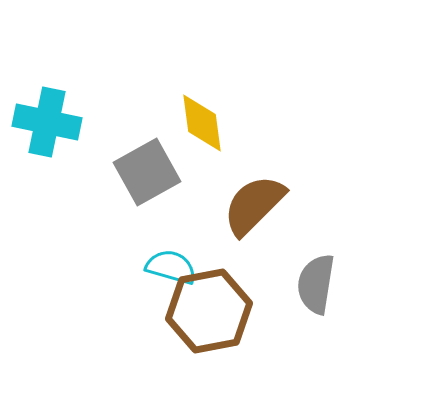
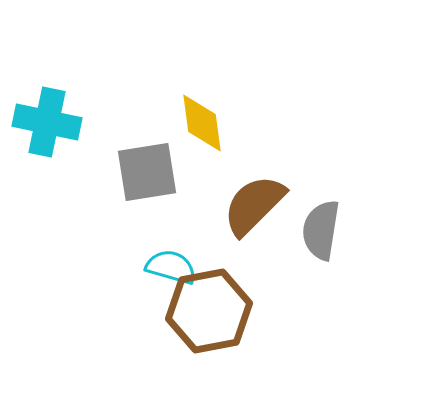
gray square: rotated 20 degrees clockwise
gray semicircle: moved 5 px right, 54 px up
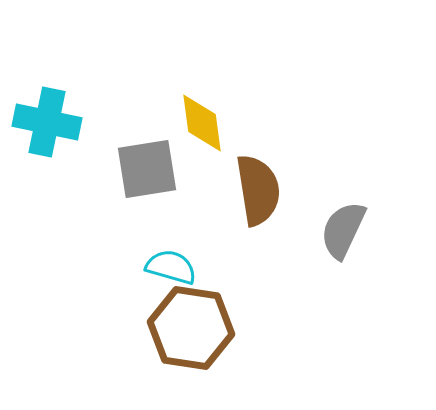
gray square: moved 3 px up
brown semicircle: moved 4 px right, 15 px up; rotated 126 degrees clockwise
gray semicircle: moved 22 px right; rotated 16 degrees clockwise
brown hexagon: moved 18 px left, 17 px down; rotated 20 degrees clockwise
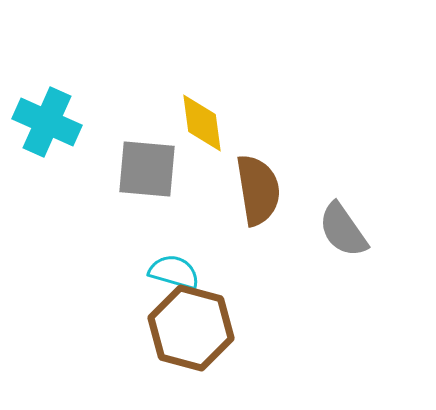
cyan cross: rotated 12 degrees clockwise
gray square: rotated 14 degrees clockwise
gray semicircle: rotated 60 degrees counterclockwise
cyan semicircle: moved 3 px right, 5 px down
brown hexagon: rotated 6 degrees clockwise
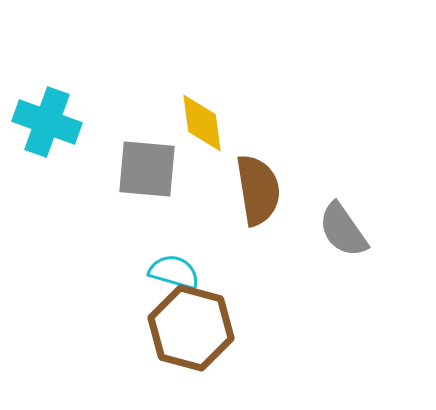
cyan cross: rotated 4 degrees counterclockwise
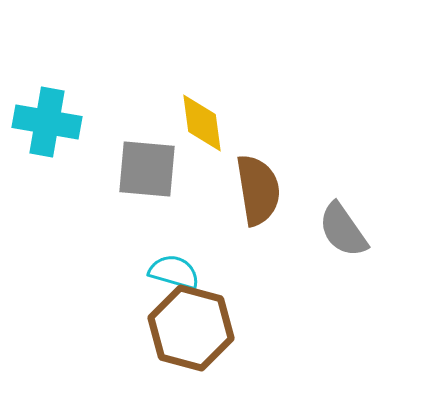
cyan cross: rotated 10 degrees counterclockwise
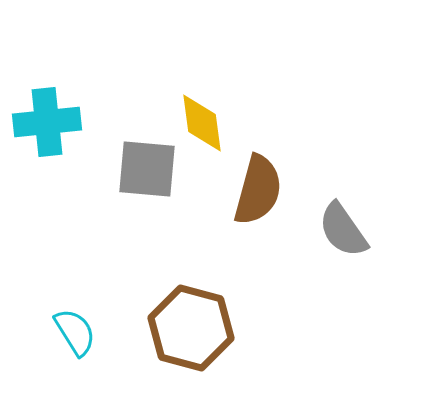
cyan cross: rotated 16 degrees counterclockwise
brown semicircle: rotated 24 degrees clockwise
cyan semicircle: moved 99 px left, 60 px down; rotated 42 degrees clockwise
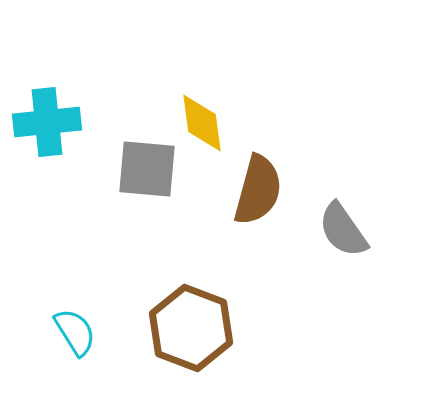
brown hexagon: rotated 6 degrees clockwise
